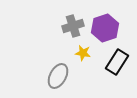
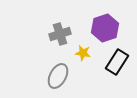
gray cross: moved 13 px left, 8 px down
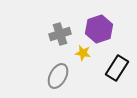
purple hexagon: moved 6 px left, 1 px down
black rectangle: moved 6 px down
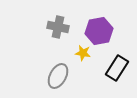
purple hexagon: moved 2 px down; rotated 8 degrees clockwise
gray cross: moved 2 px left, 7 px up; rotated 30 degrees clockwise
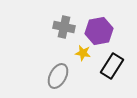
gray cross: moved 6 px right
black rectangle: moved 5 px left, 2 px up
